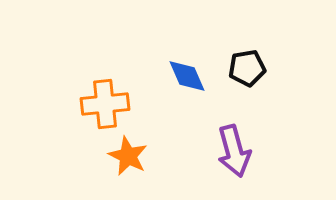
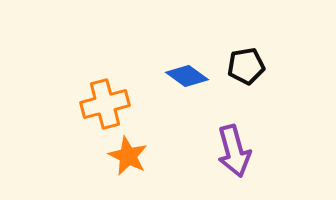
black pentagon: moved 1 px left, 2 px up
blue diamond: rotated 30 degrees counterclockwise
orange cross: rotated 9 degrees counterclockwise
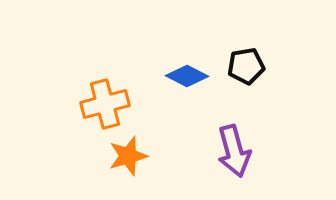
blue diamond: rotated 9 degrees counterclockwise
orange star: rotated 30 degrees clockwise
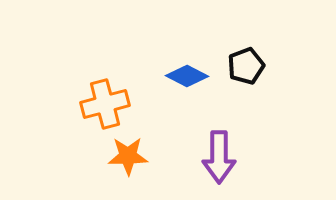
black pentagon: rotated 12 degrees counterclockwise
purple arrow: moved 15 px left, 6 px down; rotated 15 degrees clockwise
orange star: rotated 15 degrees clockwise
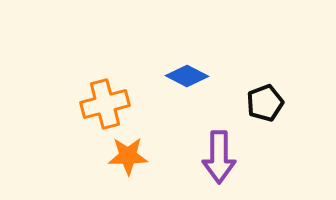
black pentagon: moved 19 px right, 37 px down
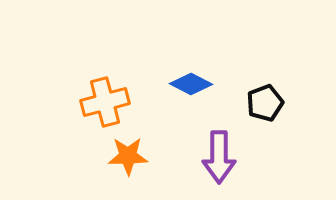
blue diamond: moved 4 px right, 8 px down
orange cross: moved 2 px up
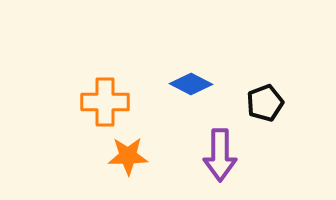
orange cross: rotated 15 degrees clockwise
purple arrow: moved 1 px right, 2 px up
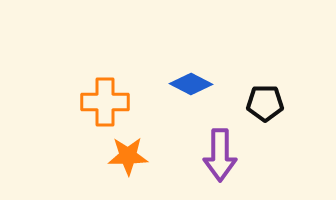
black pentagon: rotated 21 degrees clockwise
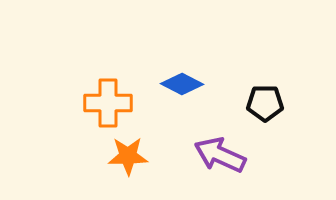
blue diamond: moved 9 px left
orange cross: moved 3 px right, 1 px down
purple arrow: rotated 114 degrees clockwise
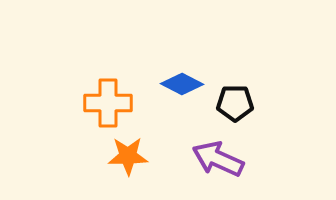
black pentagon: moved 30 px left
purple arrow: moved 2 px left, 4 px down
